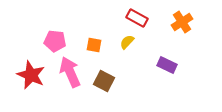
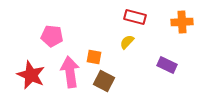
red rectangle: moved 2 px left, 1 px up; rotated 15 degrees counterclockwise
orange cross: rotated 30 degrees clockwise
pink pentagon: moved 3 px left, 5 px up
orange square: moved 12 px down
pink arrow: rotated 16 degrees clockwise
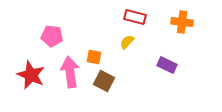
orange cross: rotated 10 degrees clockwise
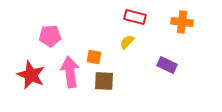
pink pentagon: moved 2 px left; rotated 10 degrees counterclockwise
brown square: rotated 25 degrees counterclockwise
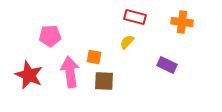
red star: moved 2 px left
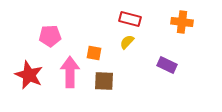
red rectangle: moved 5 px left, 2 px down
orange square: moved 4 px up
pink arrow: rotated 8 degrees clockwise
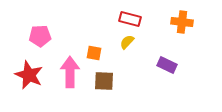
pink pentagon: moved 10 px left
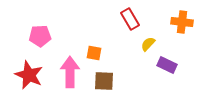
red rectangle: rotated 45 degrees clockwise
yellow semicircle: moved 21 px right, 2 px down
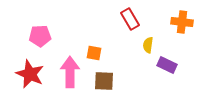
yellow semicircle: moved 1 px down; rotated 35 degrees counterclockwise
red star: moved 1 px right, 1 px up
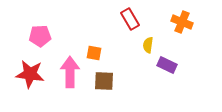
orange cross: rotated 15 degrees clockwise
red star: rotated 16 degrees counterclockwise
